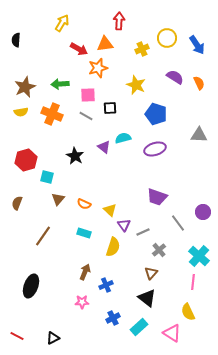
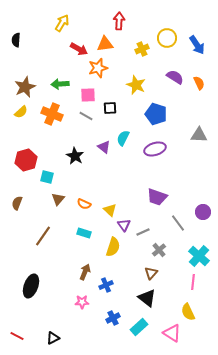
yellow semicircle at (21, 112): rotated 32 degrees counterclockwise
cyan semicircle at (123, 138): rotated 49 degrees counterclockwise
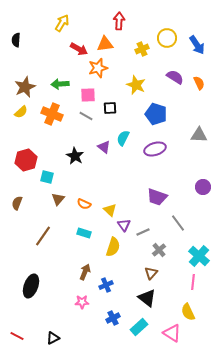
purple circle at (203, 212): moved 25 px up
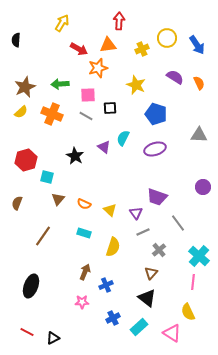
orange triangle at (105, 44): moved 3 px right, 1 px down
purple triangle at (124, 225): moved 12 px right, 12 px up
red line at (17, 336): moved 10 px right, 4 px up
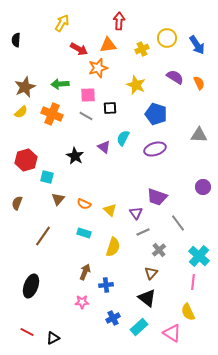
blue cross at (106, 285): rotated 16 degrees clockwise
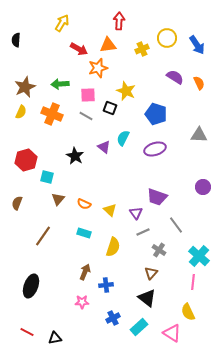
yellow star at (136, 85): moved 10 px left, 6 px down
black square at (110, 108): rotated 24 degrees clockwise
yellow semicircle at (21, 112): rotated 24 degrees counterclockwise
gray line at (178, 223): moved 2 px left, 2 px down
gray cross at (159, 250): rotated 16 degrees counterclockwise
black triangle at (53, 338): moved 2 px right; rotated 16 degrees clockwise
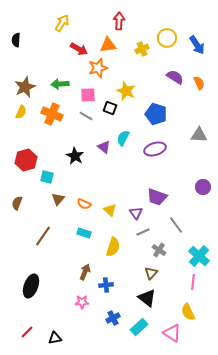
red line at (27, 332): rotated 72 degrees counterclockwise
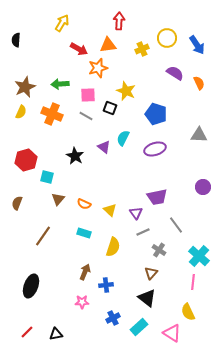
purple semicircle at (175, 77): moved 4 px up
purple trapezoid at (157, 197): rotated 30 degrees counterclockwise
black triangle at (55, 338): moved 1 px right, 4 px up
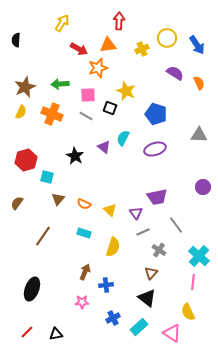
brown semicircle at (17, 203): rotated 16 degrees clockwise
black ellipse at (31, 286): moved 1 px right, 3 px down
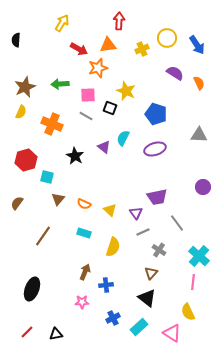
orange cross at (52, 114): moved 10 px down
gray line at (176, 225): moved 1 px right, 2 px up
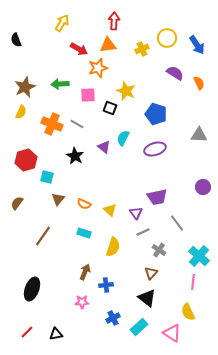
red arrow at (119, 21): moved 5 px left
black semicircle at (16, 40): rotated 24 degrees counterclockwise
gray line at (86, 116): moved 9 px left, 8 px down
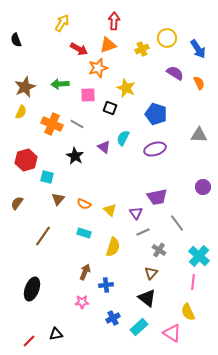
orange triangle at (108, 45): rotated 12 degrees counterclockwise
blue arrow at (197, 45): moved 1 px right, 4 px down
yellow star at (126, 91): moved 3 px up
red line at (27, 332): moved 2 px right, 9 px down
